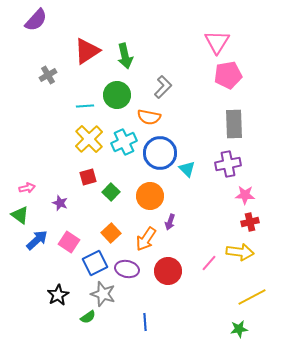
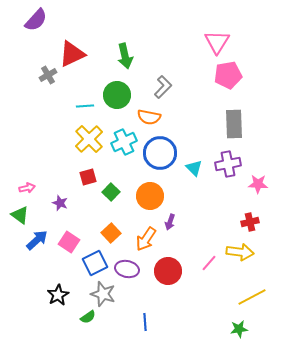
red triangle: moved 15 px left, 3 px down; rotated 8 degrees clockwise
cyan triangle: moved 7 px right, 1 px up
pink star: moved 13 px right, 11 px up
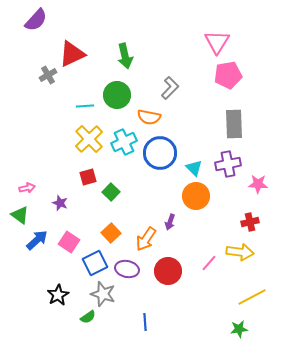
gray L-shape: moved 7 px right, 1 px down
orange circle: moved 46 px right
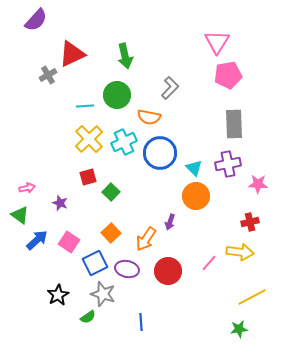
blue line: moved 4 px left
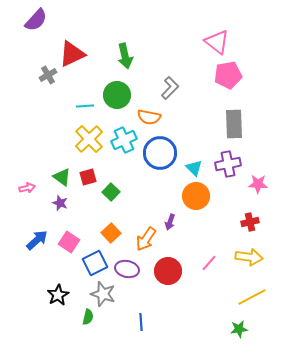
pink triangle: rotated 24 degrees counterclockwise
cyan cross: moved 2 px up
green triangle: moved 42 px right, 38 px up
yellow arrow: moved 9 px right, 5 px down
green semicircle: rotated 42 degrees counterclockwise
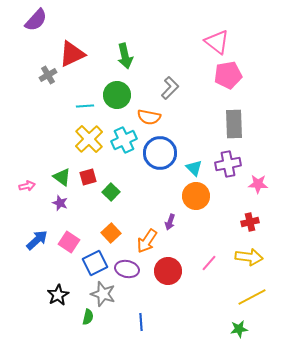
pink arrow: moved 2 px up
orange arrow: moved 1 px right, 2 px down
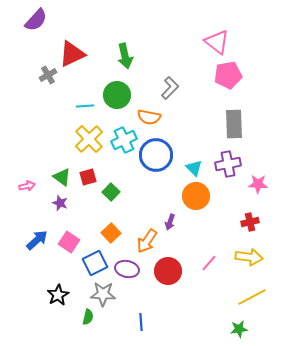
blue circle: moved 4 px left, 2 px down
gray star: rotated 15 degrees counterclockwise
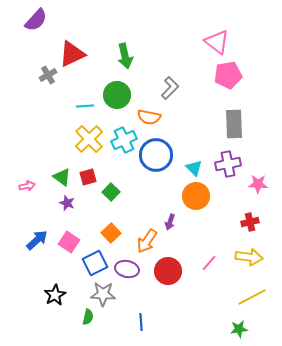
purple star: moved 7 px right
black star: moved 3 px left
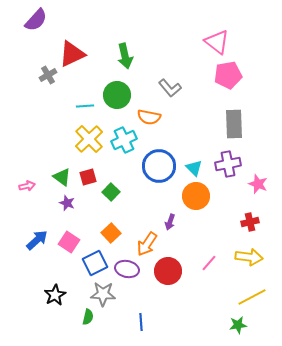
gray L-shape: rotated 95 degrees clockwise
blue circle: moved 3 px right, 11 px down
pink star: rotated 18 degrees clockwise
orange arrow: moved 3 px down
green star: moved 1 px left, 4 px up
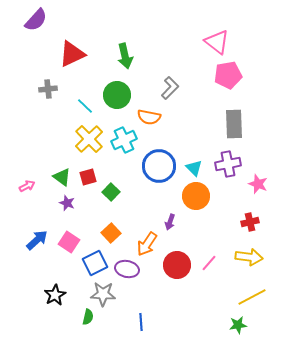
gray cross: moved 14 px down; rotated 24 degrees clockwise
gray L-shape: rotated 95 degrees counterclockwise
cyan line: rotated 48 degrees clockwise
pink arrow: rotated 14 degrees counterclockwise
red circle: moved 9 px right, 6 px up
